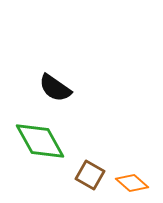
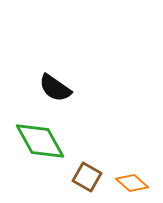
brown square: moved 3 px left, 2 px down
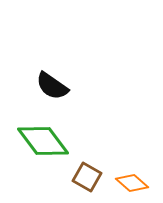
black semicircle: moved 3 px left, 2 px up
green diamond: moved 3 px right; rotated 8 degrees counterclockwise
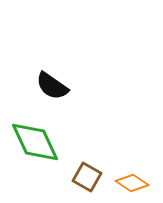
green diamond: moved 8 px left, 1 px down; rotated 12 degrees clockwise
orange diamond: rotated 8 degrees counterclockwise
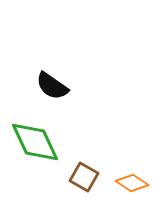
brown square: moved 3 px left
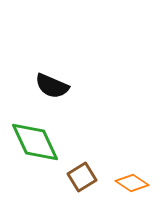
black semicircle: rotated 12 degrees counterclockwise
brown square: moved 2 px left; rotated 28 degrees clockwise
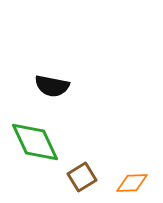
black semicircle: rotated 12 degrees counterclockwise
orange diamond: rotated 36 degrees counterclockwise
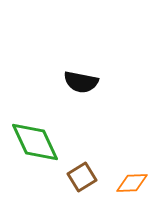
black semicircle: moved 29 px right, 4 px up
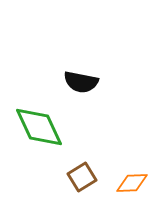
green diamond: moved 4 px right, 15 px up
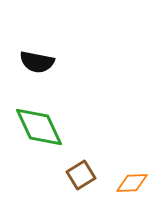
black semicircle: moved 44 px left, 20 px up
brown square: moved 1 px left, 2 px up
